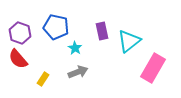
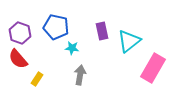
cyan star: moved 3 px left; rotated 24 degrees counterclockwise
gray arrow: moved 2 px right, 3 px down; rotated 60 degrees counterclockwise
yellow rectangle: moved 6 px left
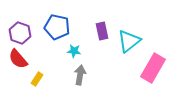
blue pentagon: moved 1 px right
cyan star: moved 2 px right, 3 px down
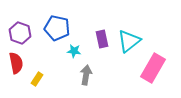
blue pentagon: moved 1 px down
purple rectangle: moved 8 px down
red semicircle: moved 2 px left, 4 px down; rotated 150 degrees counterclockwise
gray arrow: moved 6 px right
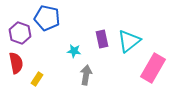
blue pentagon: moved 10 px left, 10 px up
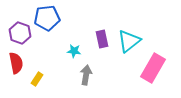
blue pentagon: rotated 20 degrees counterclockwise
